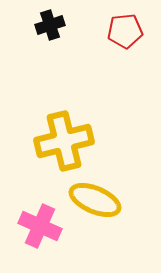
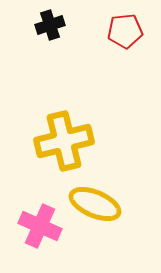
yellow ellipse: moved 4 px down
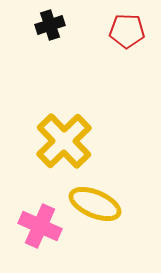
red pentagon: moved 2 px right; rotated 8 degrees clockwise
yellow cross: rotated 30 degrees counterclockwise
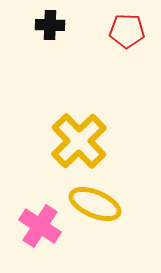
black cross: rotated 20 degrees clockwise
yellow cross: moved 15 px right
pink cross: rotated 9 degrees clockwise
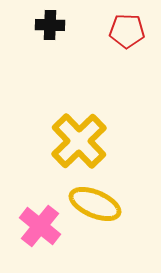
pink cross: rotated 6 degrees clockwise
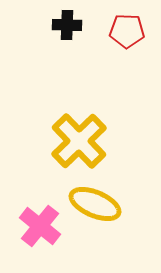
black cross: moved 17 px right
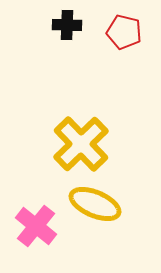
red pentagon: moved 3 px left, 1 px down; rotated 12 degrees clockwise
yellow cross: moved 2 px right, 3 px down
pink cross: moved 4 px left
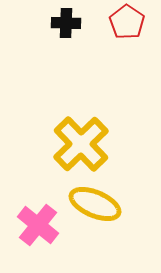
black cross: moved 1 px left, 2 px up
red pentagon: moved 3 px right, 10 px up; rotated 20 degrees clockwise
pink cross: moved 2 px right, 1 px up
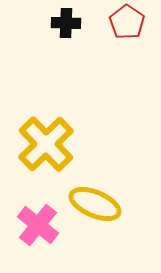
yellow cross: moved 35 px left
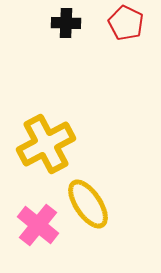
red pentagon: moved 1 px left, 1 px down; rotated 8 degrees counterclockwise
yellow cross: rotated 16 degrees clockwise
yellow ellipse: moved 7 px left; rotated 33 degrees clockwise
